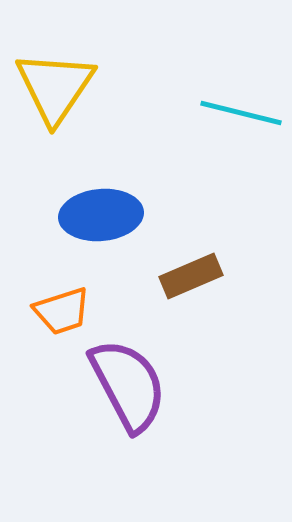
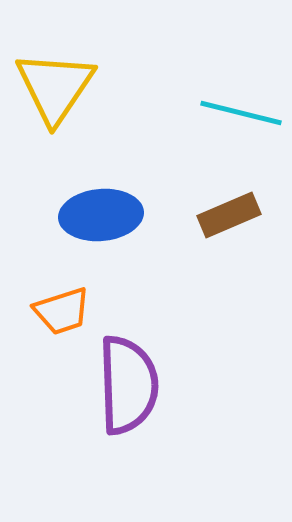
brown rectangle: moved 38 px right, 61 px up
purple semicircle: rotated 26 degrees clockwise
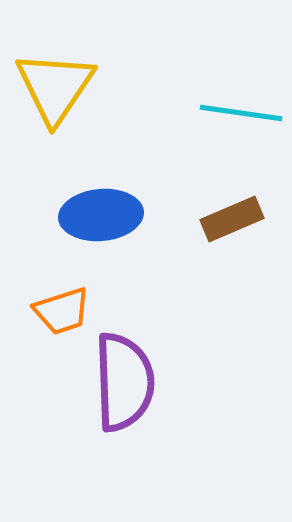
cyan line: rotated 6 degrees counterclockwise
brown rectangle: moved 3 px right, 4 px down
purple semicircle: moved 4 px left, 3 px up
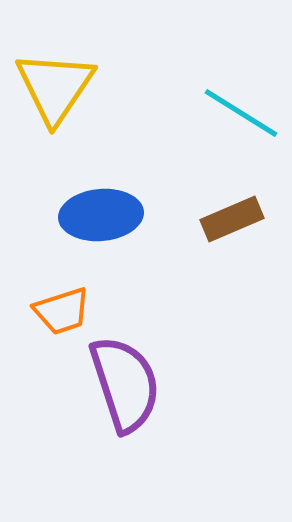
cyan line: rotated 24 degrees clockwise
purple semicircle: moved 1 px right, 2 px down; rotated 16 degrees counterclockwise
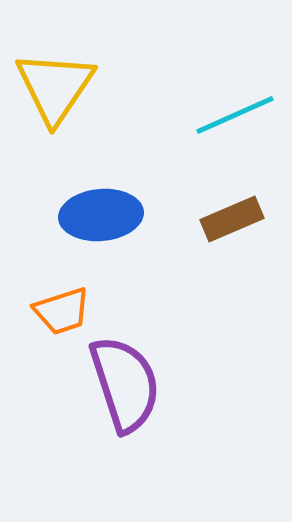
cyan line: moved 6 px left, 2 px down; rotated 56 degrees counterclockwise
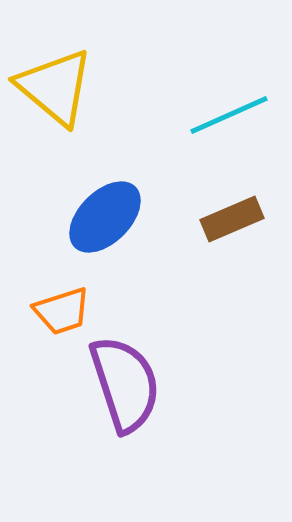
yellow triangle: rotated 24 degrees counterclockwise
cyan line: moved 6 px left
blue ellipse: moved 4 px right, 2 px down; rotated 40 degrees counterclockwise
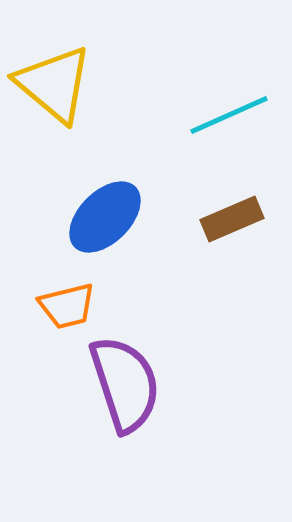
yellow triangle: moved 1 px left, 3 px up
orange trapezoid: moved 5 px right, 5 px up; rotated 4 degrees clockwise
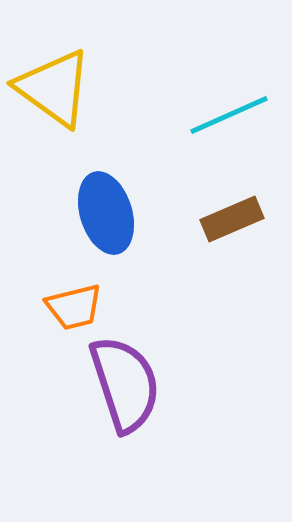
yellow triangle: moved 4 px down; rotated 4 degrees counterclockwise
blue ellipse: moved 1 px right, 4 px up; rotated 62 degrees counterclockwise
orange trapezoid: moved 7 px right, 1 px down
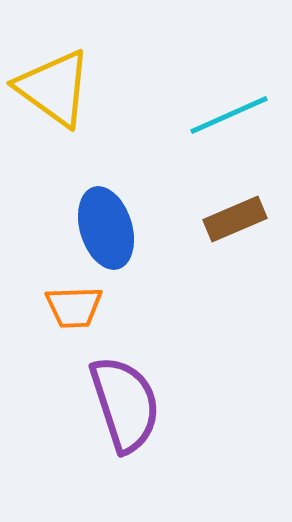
blue ellipse: moved 15 px down
brown rectangle: moved 3 px right
orange trapezoid: rotated 12 degrees clockwise
purple semicircle: moved 20 px down
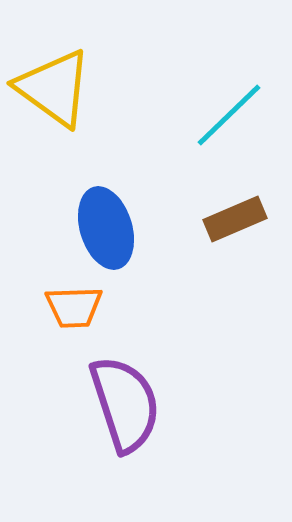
cyan line: rotated 20 degrees counterclockwise
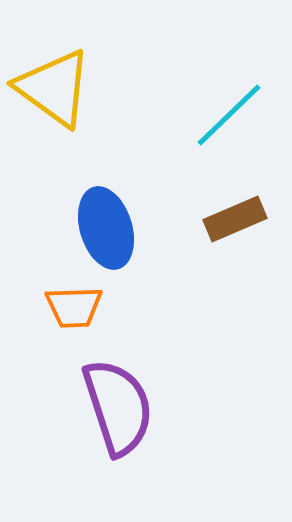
purple semicircle: moved 7 px left, 3 px down
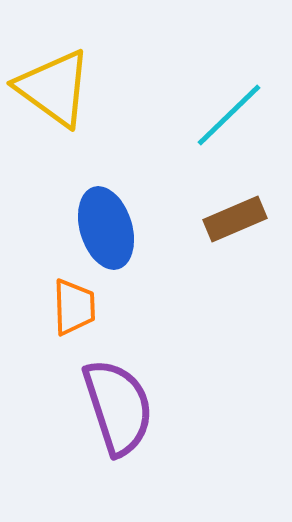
orange trapezoid: rotated 90 degrees counterclockwise
